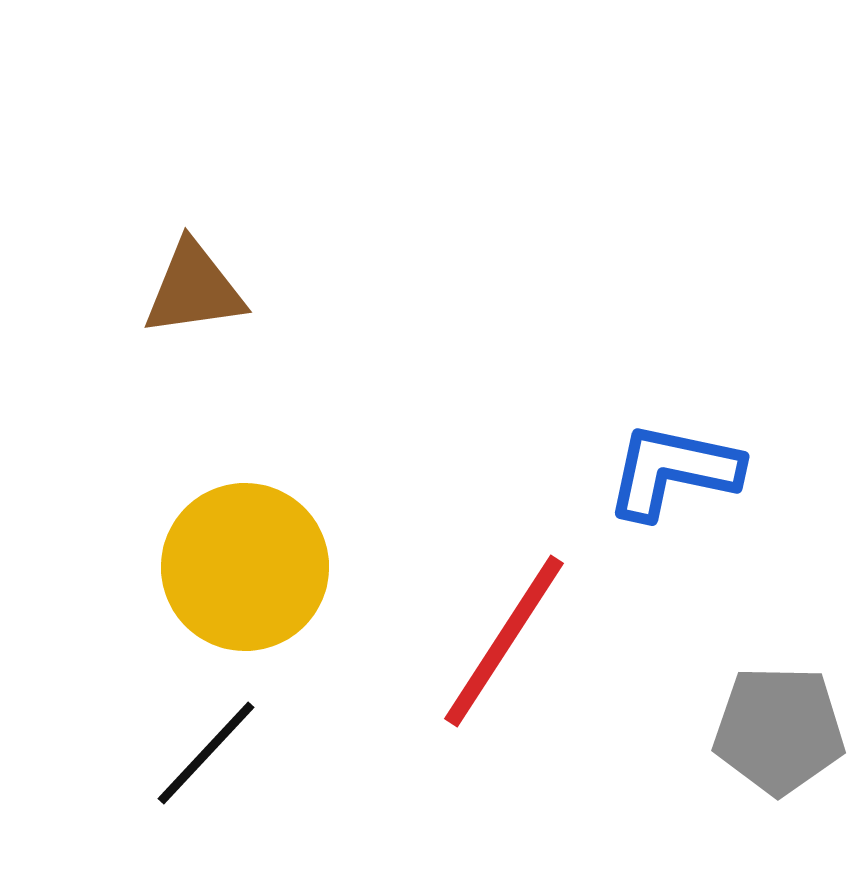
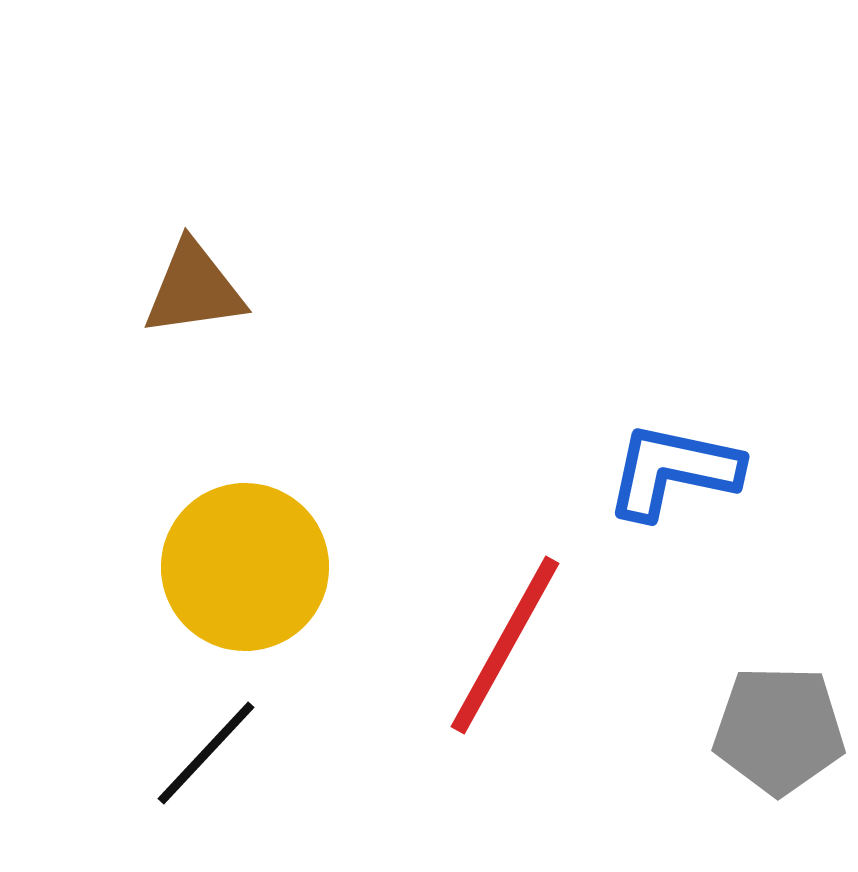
red line: moved 1 px right, 4 px down; rotated 4 degrees counterclockwise
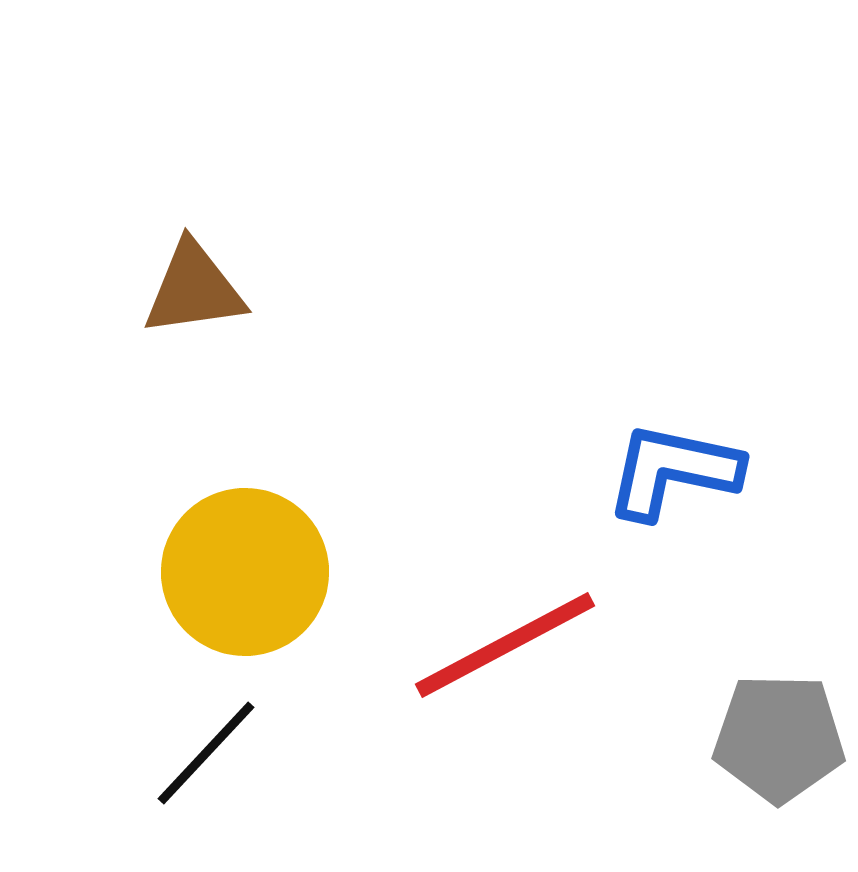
yellow circle: moved 5 px down
red line: rotated 33 degrees clockwise
gray pentagon: moved 8 px down
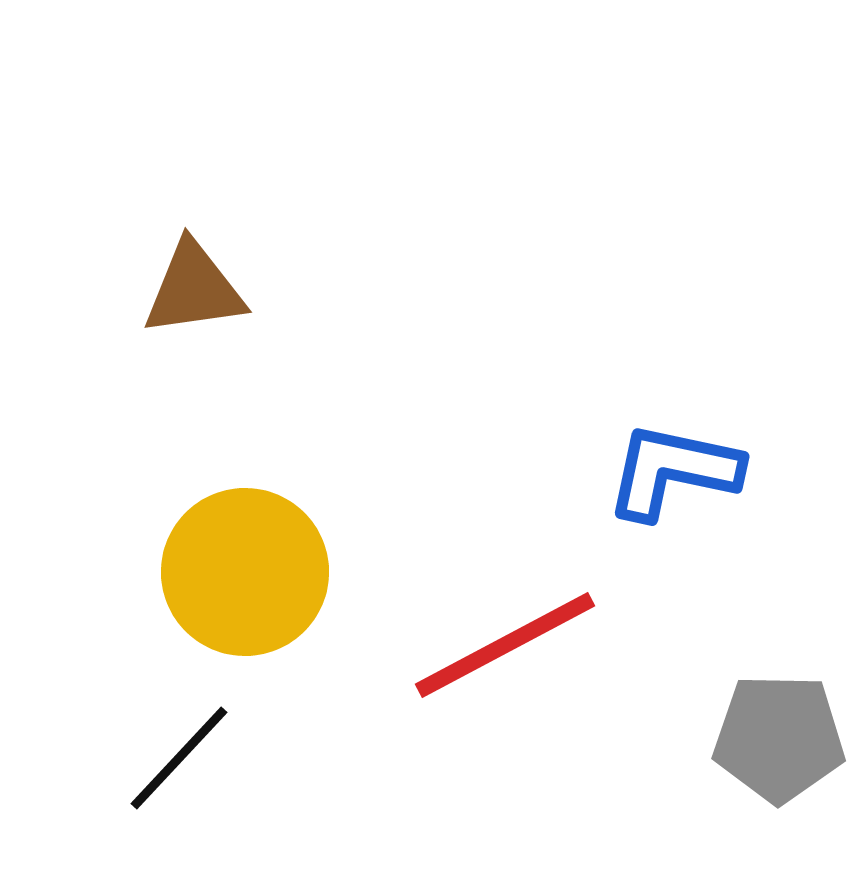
black line: moved 27 px left, 5 px down
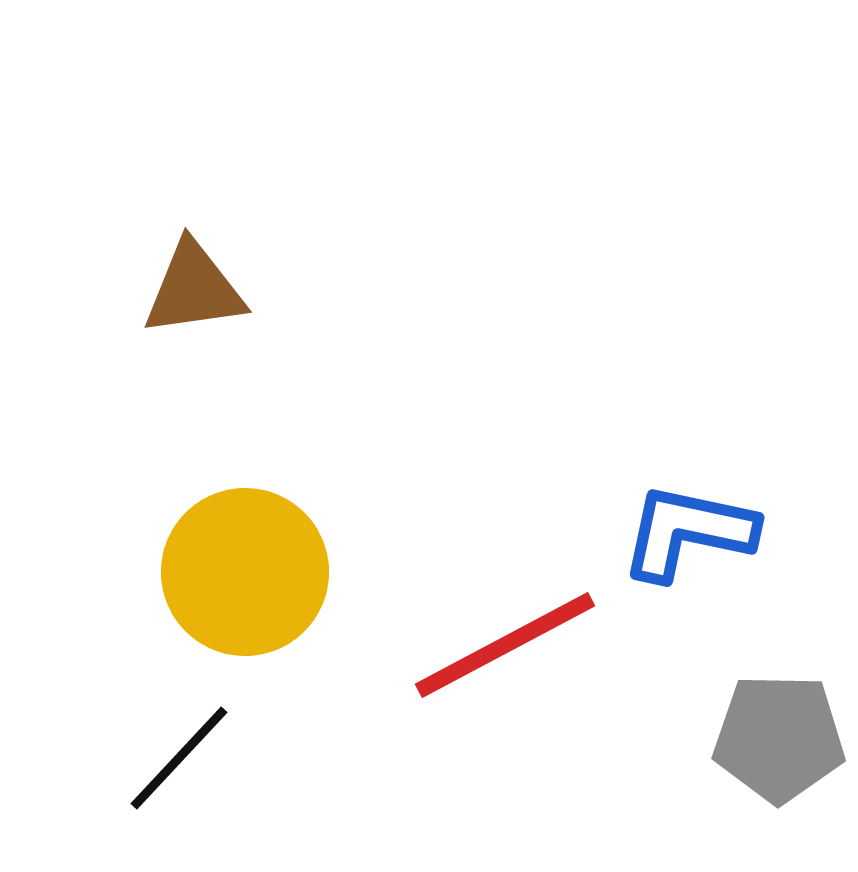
blue L-shape: moved 15 px right, 61 px down
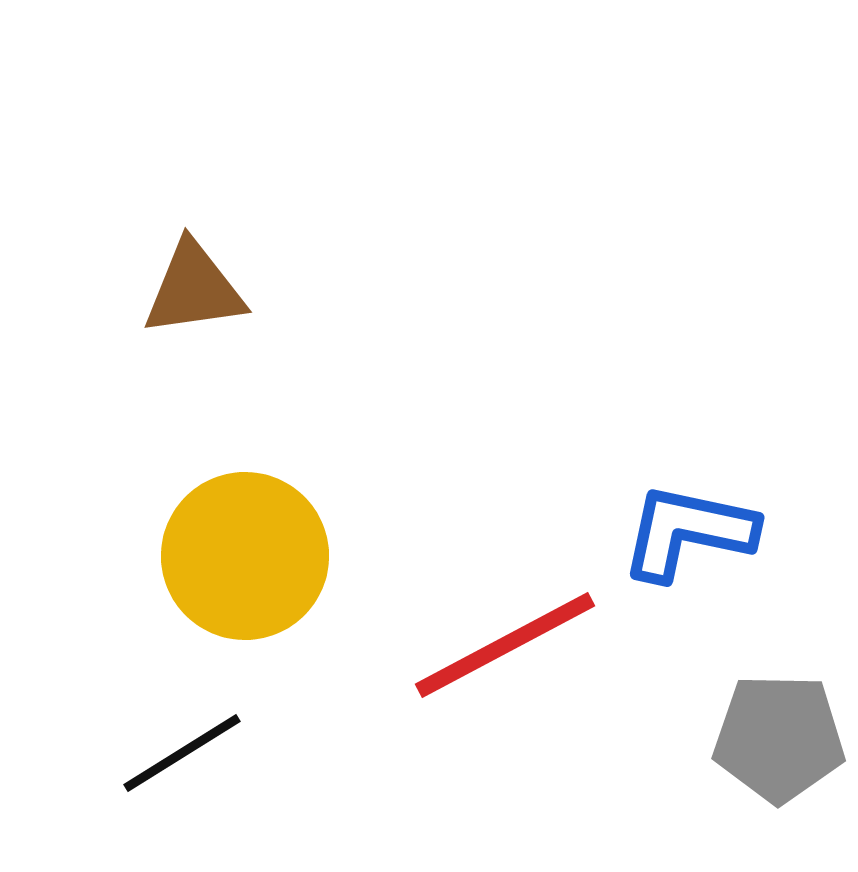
yellow circle: moved 16 px up
black line: moved 3 px right, 5 px up; rotated 15 degrees clockwise
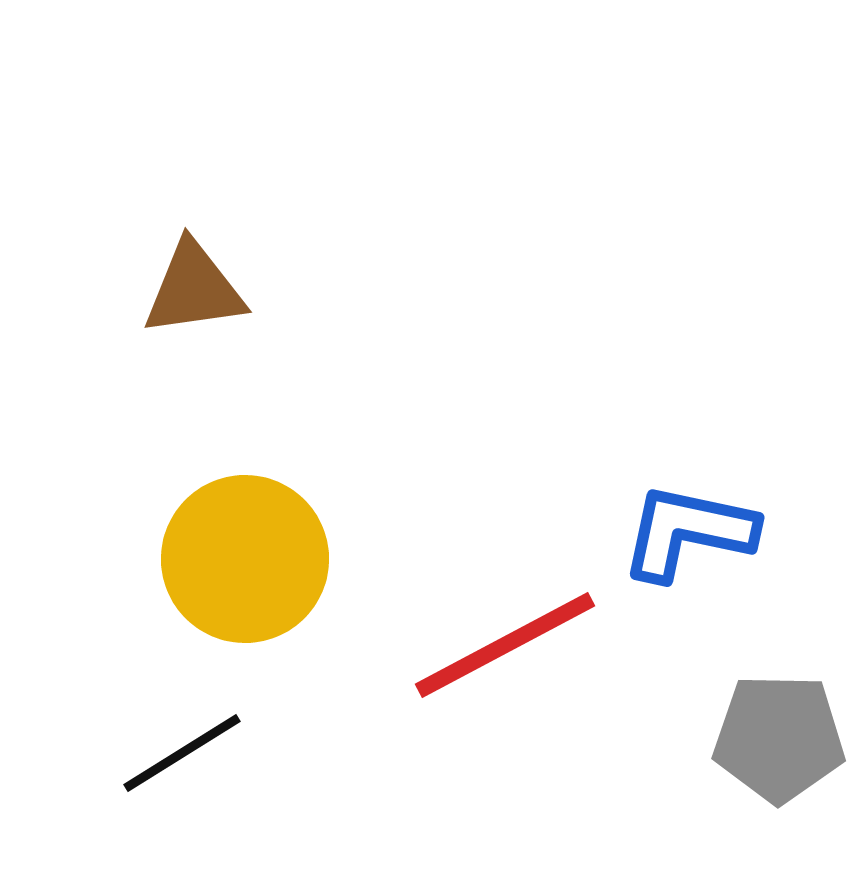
yellow circle: moved 3 px down
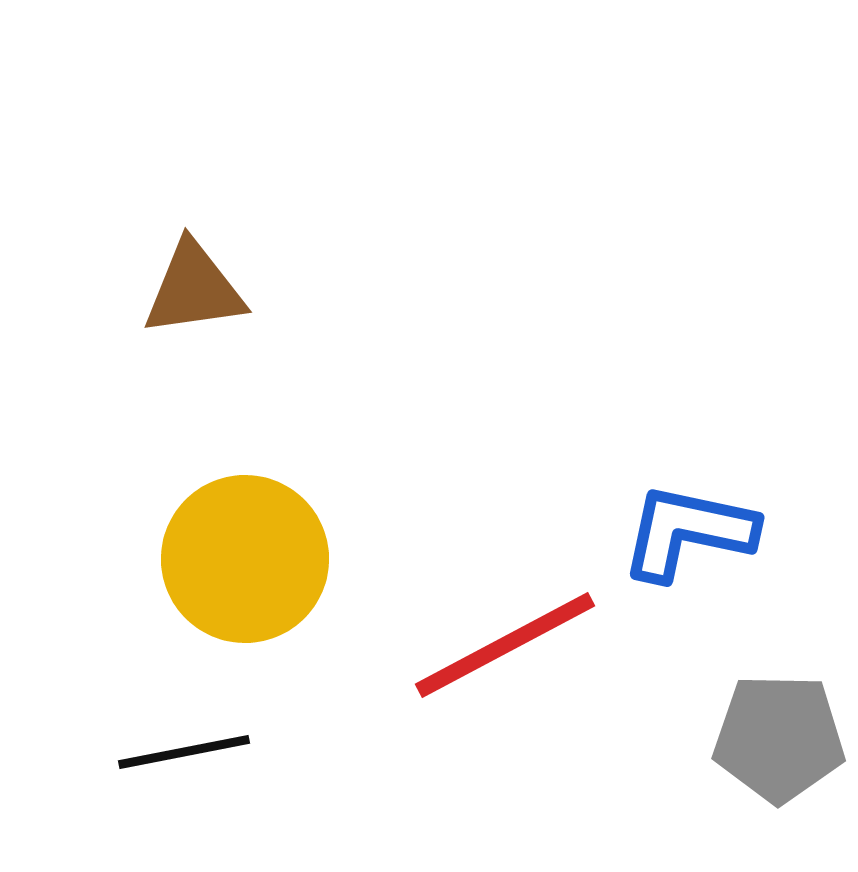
black line: moved 2 px right, 1 px up; rotated 21 degrees clockwise
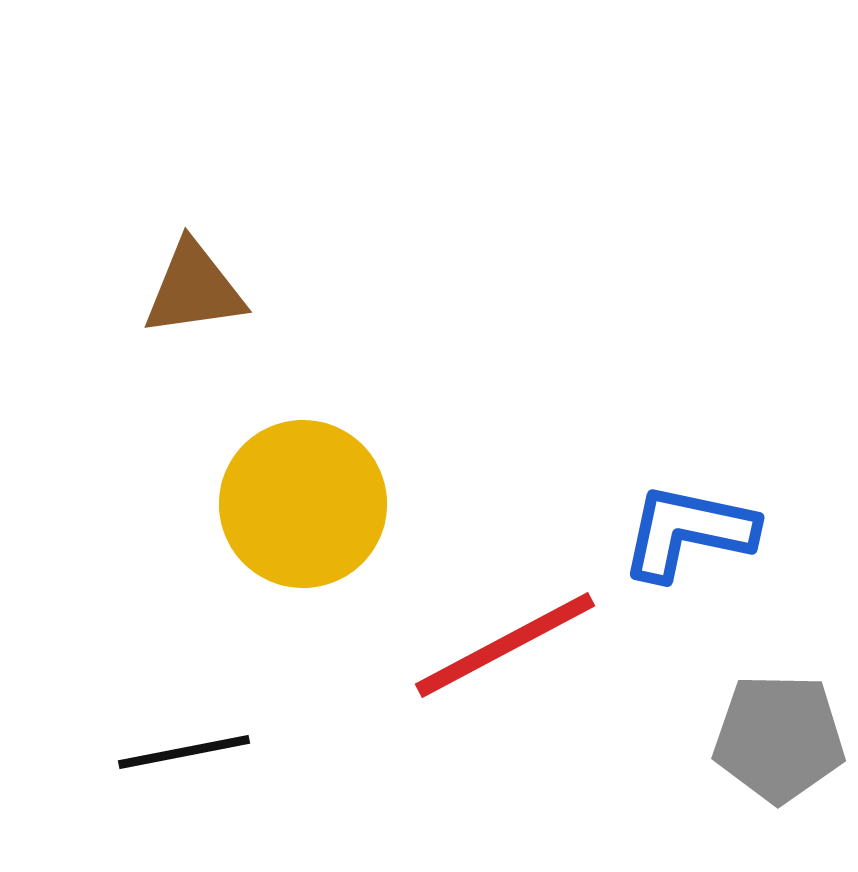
yellow circle: moved 58 px right, 55 px up
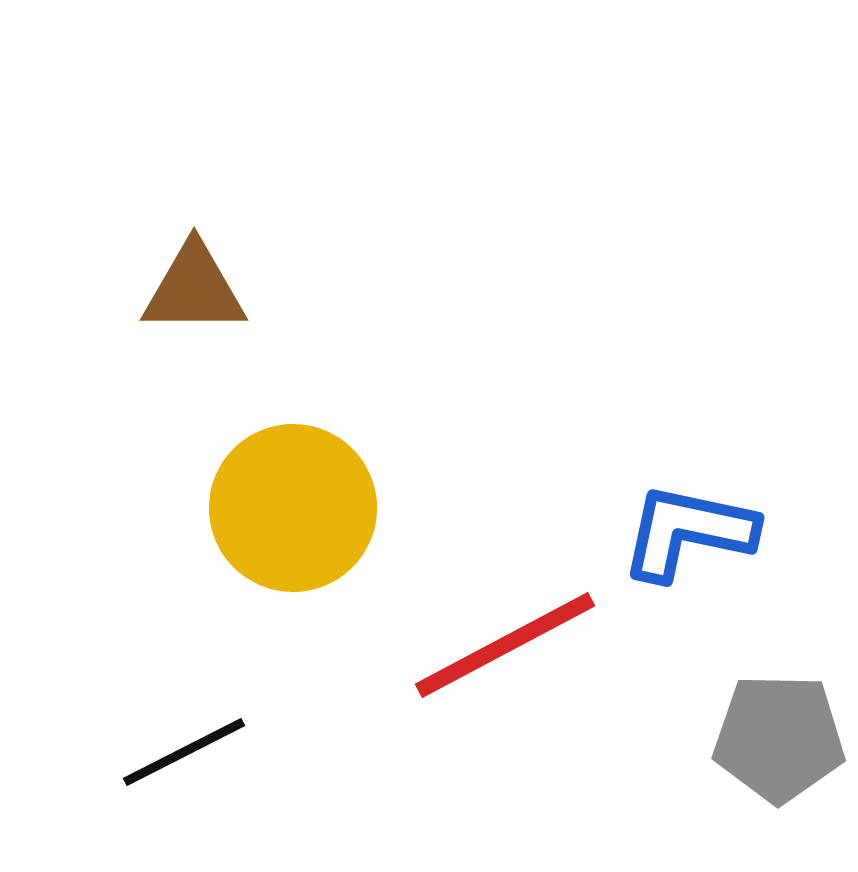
brown triangle: rotated 8 degrees clockwise
yellow circle: moved 10 px left, 4 px down
black line: rotated 16 degrees counterclockwise
